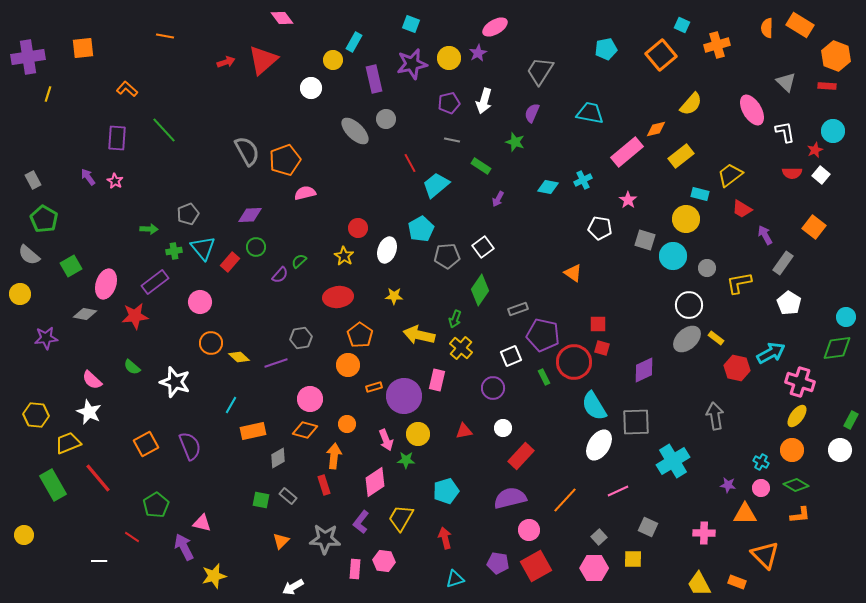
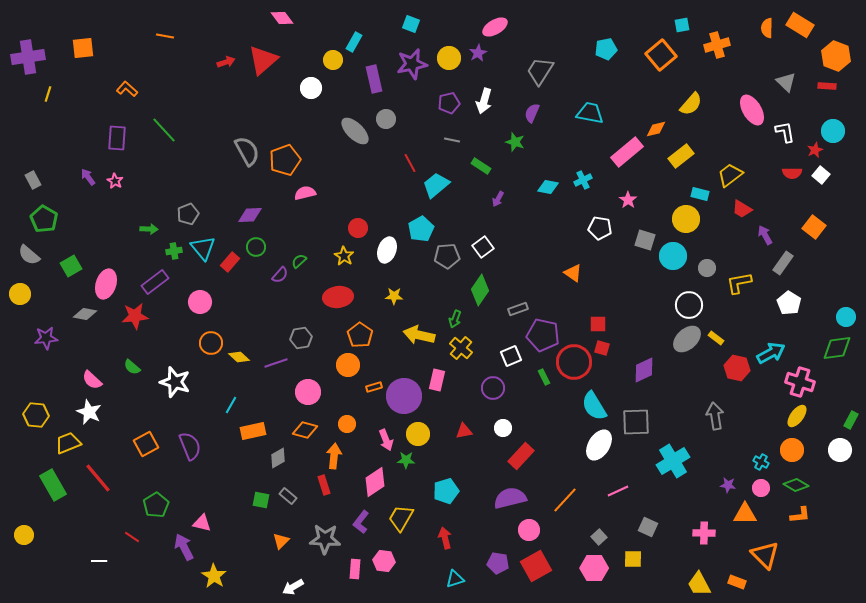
cyan square at (682, 25): rotated 35 degrees counterclockwise
pink circle at (310, 399): moved 2 px left, 7 px up
yellow star at (214, 576): rotated 25 degrees counterclockwise
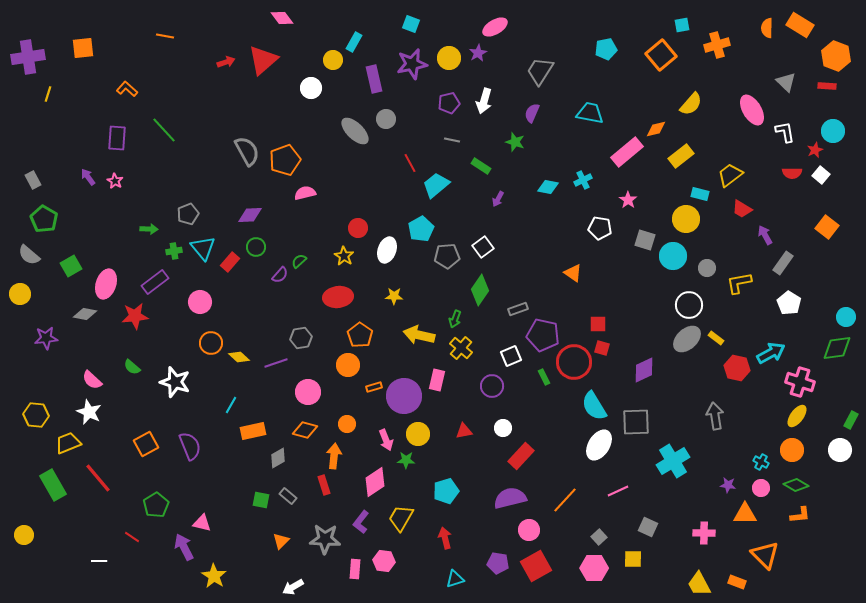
orange square at (814, 227): moved 13 px right
purple circle at (493, 388): moved 1 px left, 2 px up
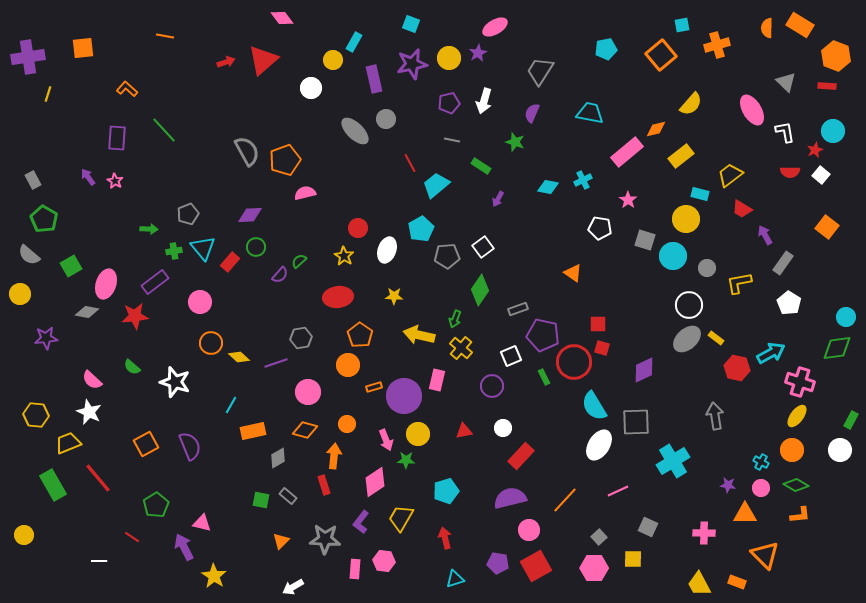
red semicircle at (792, 173): moved 2 px left, 1 px up
gray diamond at (85, 314): moved 2 px right, 2 px up
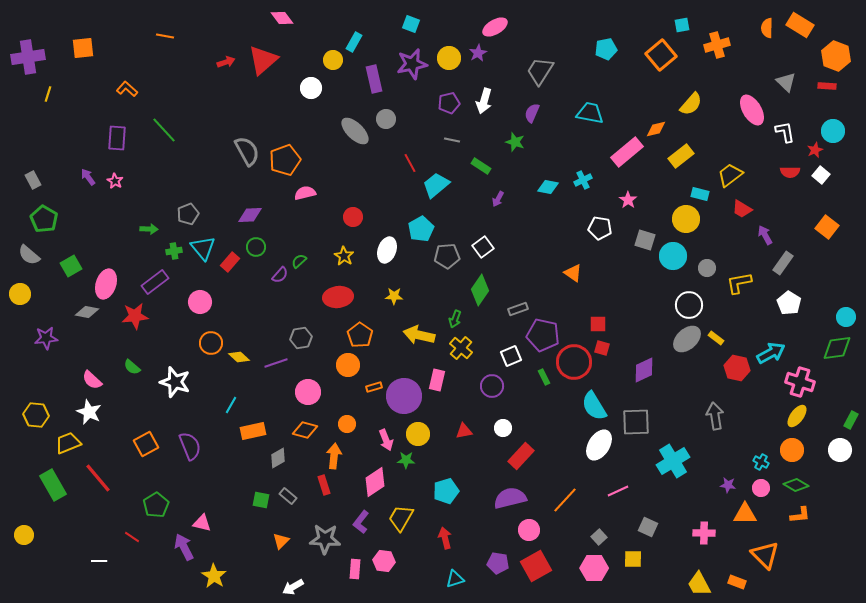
red circle at (358, 228): moved 5 px left, 11 px up
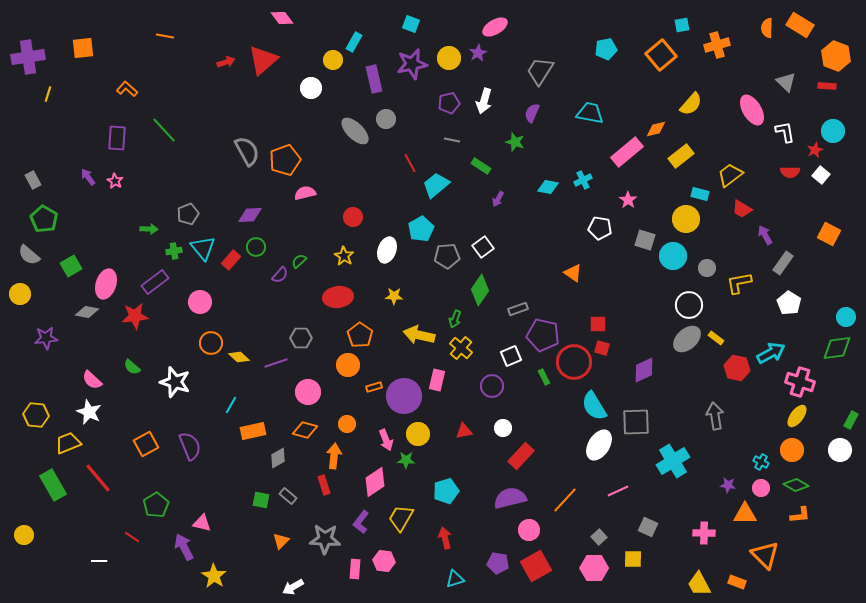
orange square at (827, 227): moved 2 px right, 7 px down; rotated 10 degrees counterclockwise
red rectangle at (230, 262): moved 1 px right, 2 px up
gray hexagon at (301, 338): rotated 10 degrees clockwise
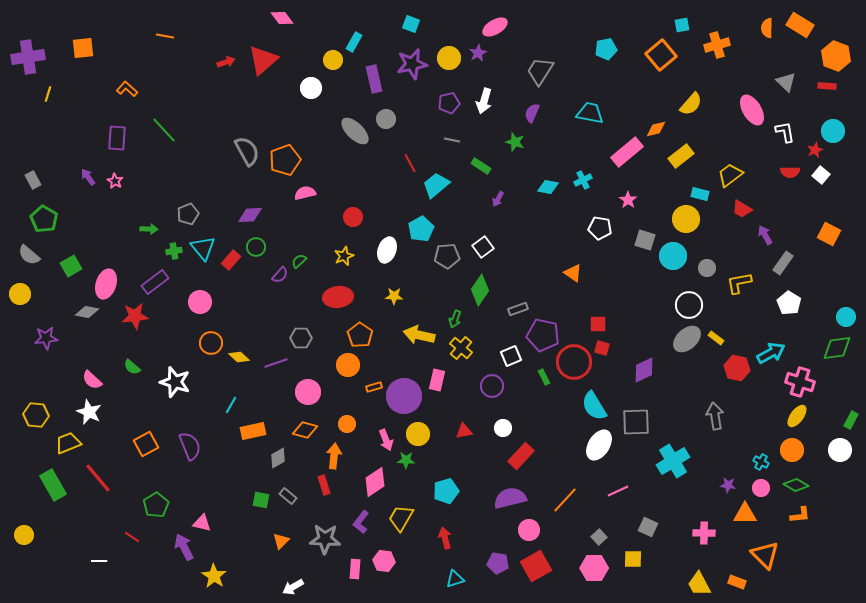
yellow star at (344, 256): rotated 18 degrees clockwise
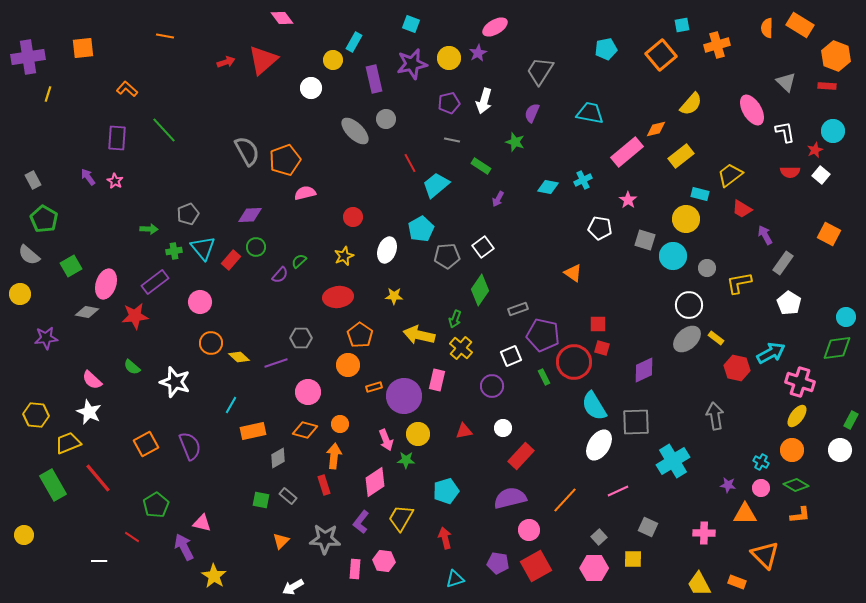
orange circle at (347, 424): moved 7 px left
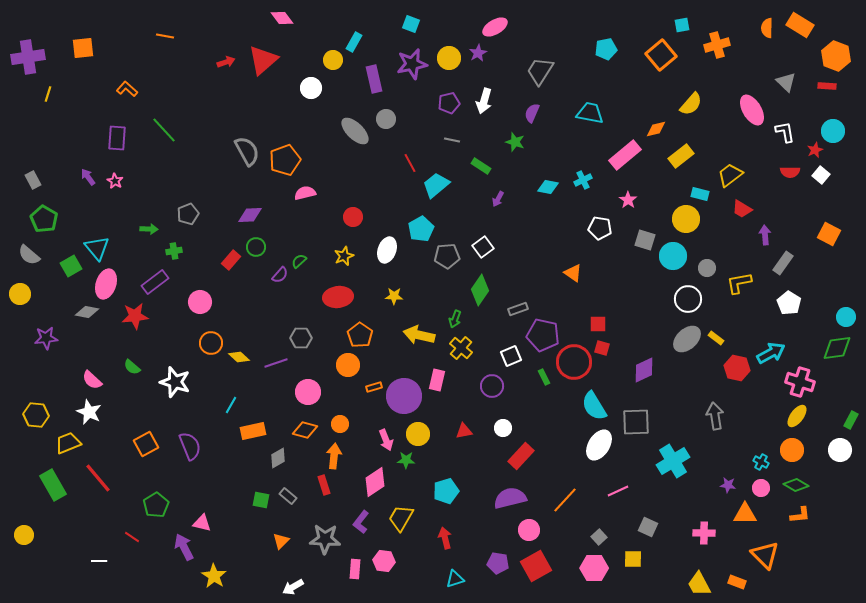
pink rectangle at (627, 152): moved 2 px left, 3 px down
purple arrow at (765, 235): rotated 24 degrees clockwise
cyan triangle at (203, 248): moved 106 px left
white circle at (689, 305): moved 1 px left, 6 px up
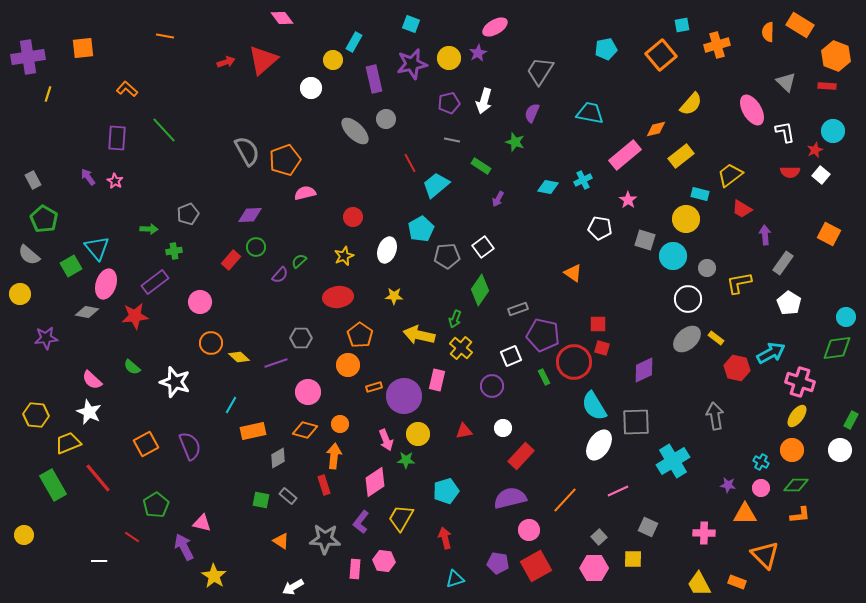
orange semicircle at (767, 28): moved 1 px right, 4 px down
green diamond at (796, 485): rotated 30 degrees counterclockwise
orange triangle at (281, 541): rotated 42 degrees counterclockwise
